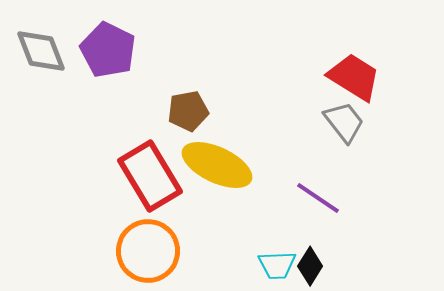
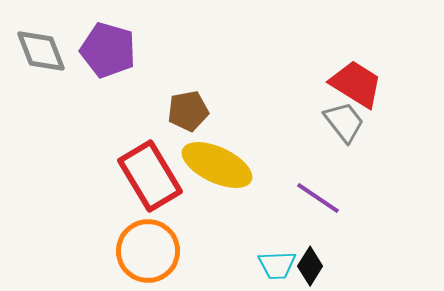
purple pentagon: rotated 10 degrees counterclockwise
red trapezoid: moved 2 px right, 7 px down
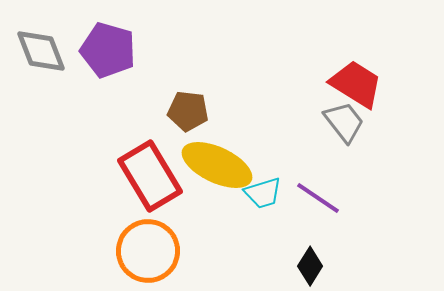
brown pentagon: rotated 18 degrees clockwise
cyan trapezoid: moved 14 px left, 72 px up; rotated 15 degrees counterclockwise
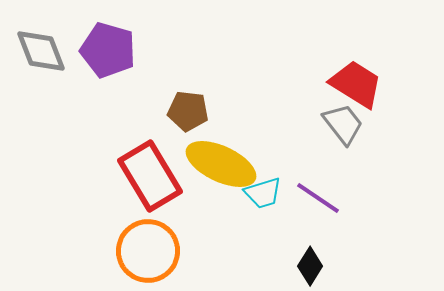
gray trapezoid: moved 1 px left, 2 px down
yellow ellipse: moved 4 px right, 1 px up
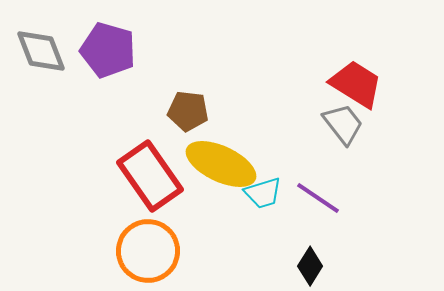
red rectangle: rotated 4 degrees counterclockwise
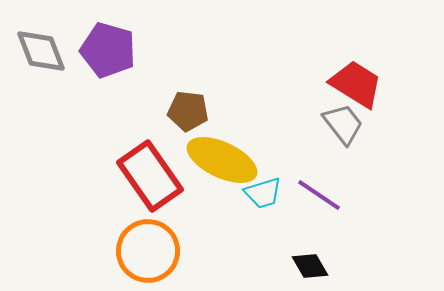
yellow ellipse: moved 1 px right, 4 px up
purple line: moved 1 px right, 3 px up
black diamond: rotated 63 degrees counterclockwise
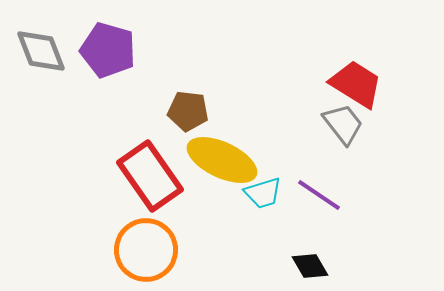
orange circle: moved 2 px left, 1 px up
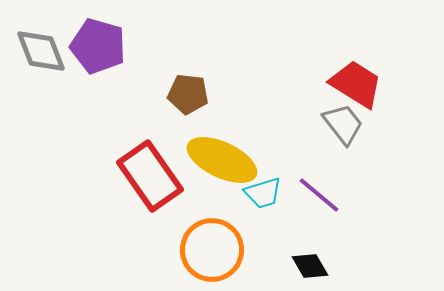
purple pentagon: moved 10 px left, 4 px up
brown pentagon: moved 17 px up
purple line: rotated 6 degrees clockwise
orange circle: moved 66 px right
